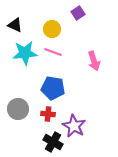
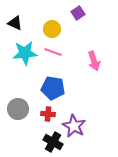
black triangle: moved 2 px up
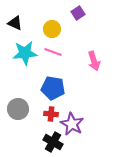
red cross: moved 3 px right
purple star: moved 2 px left, 2 px up
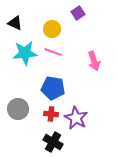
purple star: moved 4 px right, 6 px up
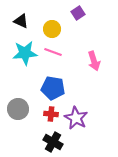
black triangle: moved 6 px right, 2 px up
